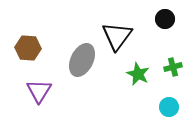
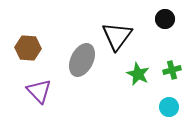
green cross: moved 1 px left, 3 px down
purple triangle: rotated 16 degrees counterclockwise
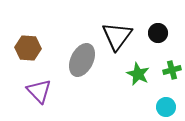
black circle: moved 7 px left, 14 px down
cyan circle: moved 3 px left
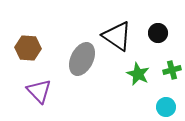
black triangle: rotated 32 degrees counterclockwise
gray ellipse: moved 1 px up
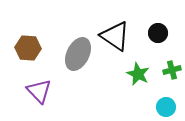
black triangle: moved 2 px left
gray ellipse: moved 4 px left, 5 px up
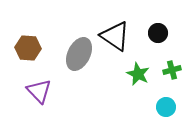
gray ellipse: moved 1 px right
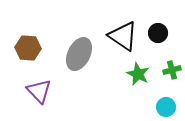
black triangle: moved 8 px right
